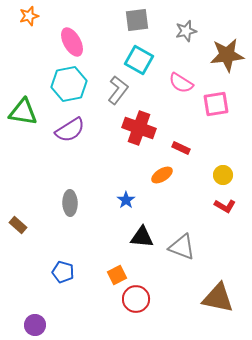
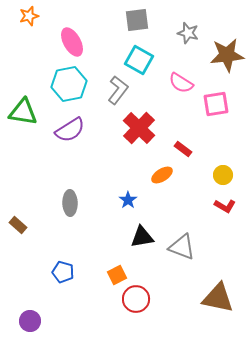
gray star: moved 2 px right, 2 px down; rotated 30 degrees clockwise
red cross: rotated 24 degrees clockwise
red rectangle: moved 2 px right, 1 px down; rotated 12 degrees clockwise
blue star: moved 2 px right
black triangle: rotated 15 degrees counterclockwise
purple circle: moved 5 px left, 4 px up
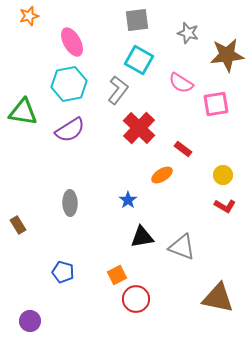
brown rectangle: rotated 18 degrees clockwise
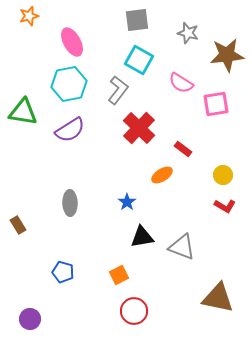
blue star: moved 1 px left, 2 px down
orange square: moved 2 px right
red circle: moved 2 px left, 12 px down
purple circle: moved 2 px up
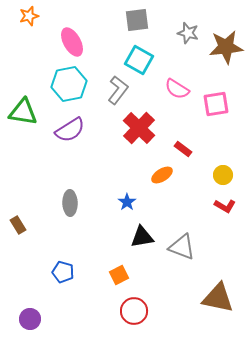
brown star: moved 1 px left, 8 px up
pink semicircle: moved 4 px left, 6 px down
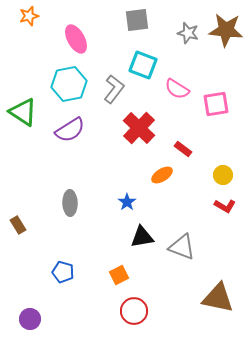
pink ellipse: moved 4 px right, 3 px up
brown star: moved 17 px up; rotated 12 degrees clockwise
cyan square: moved 4 px right, 5 px down; rotated 8 degrees counterclockwise
gray L-shape: moved 4 px left, 1 px up
green triangle: rotated 24 degrees clockwise
